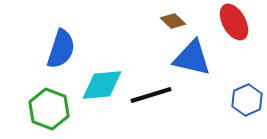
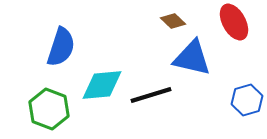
blue semicircle: moved 2 px up
blue hexagon: rotated 8 degrees clockwise
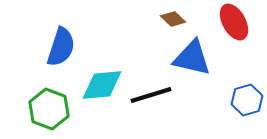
brown diamond: moved 2 px up
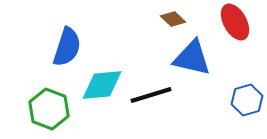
red ellipse: moved 1 px right
blue semicircle: moved 6 px right
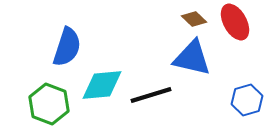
brown diamond: moved 21 px right
green hexagon: moved 5 px up
